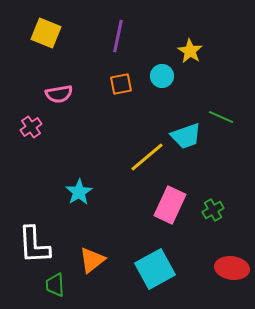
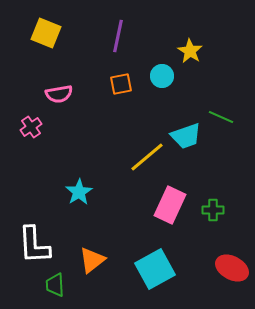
green cross: rotated 30 degrees clockwise
red ellipse: rotated 20 degrees clockwise
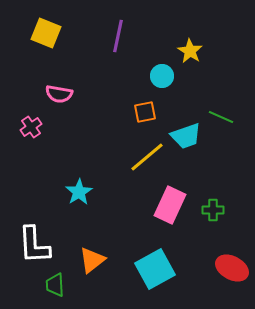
orange square: moved 24 px right, 28 px down
pink semicircle: rotated 20 degrees clockwise
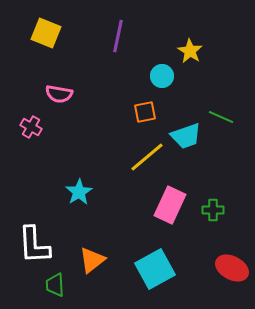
pink cross: rotated 25 degrees counterclockwise
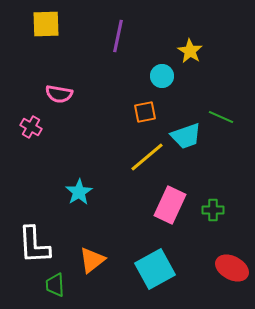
yellow square: moved 9 px up; rotated 24 degrees counterclockwise
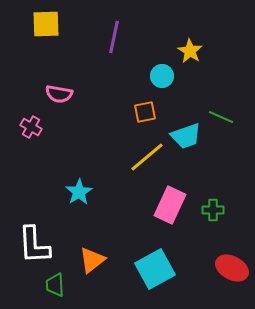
purple line: moved 4 px left, 1 px down
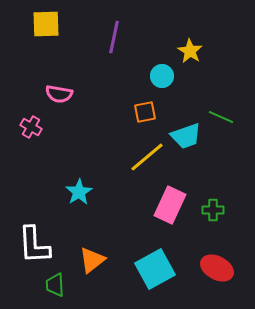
red ellipse: moved 15 px left
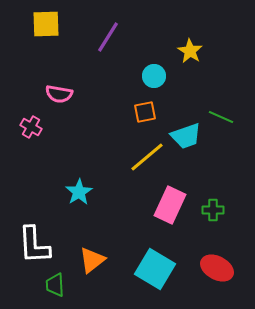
purple line: moved 6 px left; rotated 20 degrees clockwise
cyan circle: moved 8 px left
cyan square: rotated 30 degrees counterclockwise
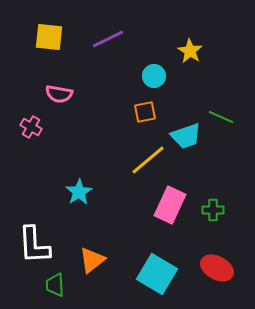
yellow square: moved 3 px right, 13 px down; rotated 8 degrees clockwise
purple line: moved 2 px down; rotated 32 degrees clockwise
yellow line: moved 1 px right, 3 px down
cyan square: moved 2 px right, 5 px down
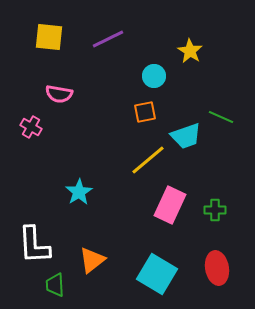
green cross: moved 2 px right
red ellipse: rotated 52 degrees clockwise
